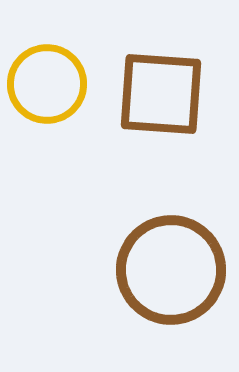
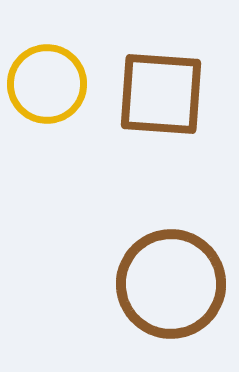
brown circle: moved 14 px down
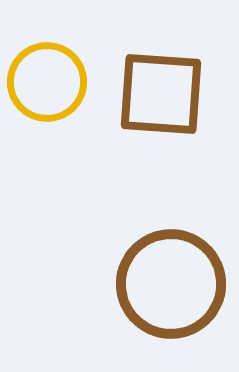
yellow circle: moved 2 px up
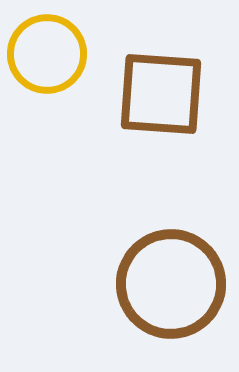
yellow circle: moved 28 px up
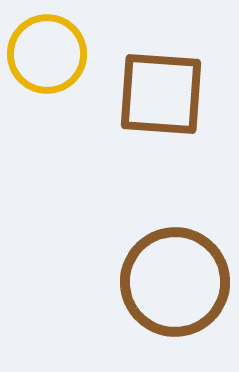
brown circle: moved 4 px right, 2 px up
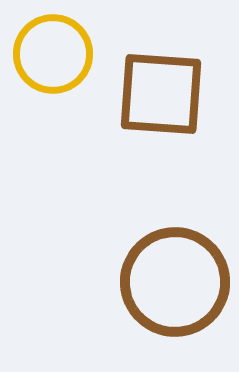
yellow circle: moved 6 px right
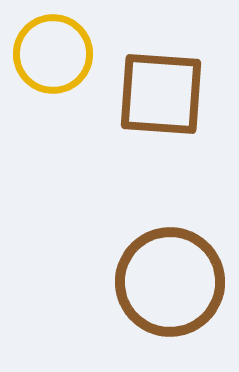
brown circle: moved 5 px left
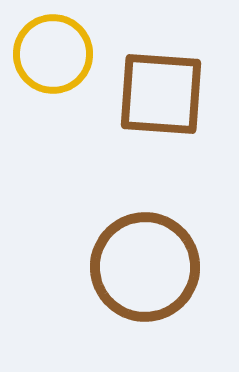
brown circle: moved 25 px left, 15 px up
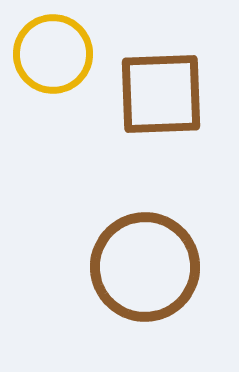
brown square: rotated 6 degrees counterclockwise
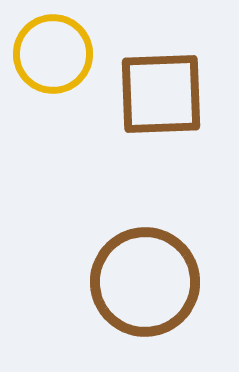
brown circle: moved 15 px down
